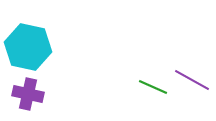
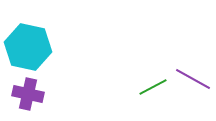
purple line: moved 1 px right, 1 px up
green line: rotated 52 degrees counterclockwise
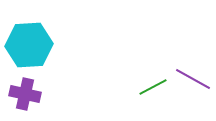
cyan hexagon: moved 1 px right, 2 px up; rotated 15 degrees counterclockwise
purple cross: moved 3 px left
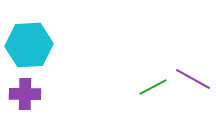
purple cross: rotated 12 degrees counterclockwise
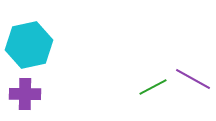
cyan hexagon: rotated 9 degrees counterclockwise
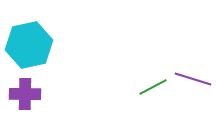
purple line: rotated 12 degrees counterclockwise
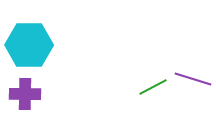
cyan hexagon: rotated 12 degrees clockwise
